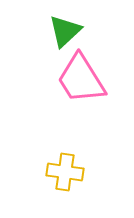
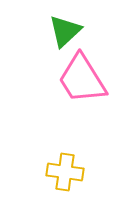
pink trapezoid: moved 1 px right
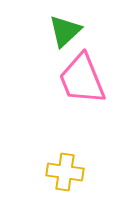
pink trapezoid: rotated 10 degrees clockwise
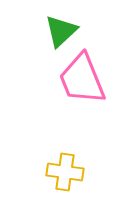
green triangle: moved 4 px left
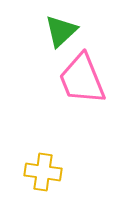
yellow cross: moved 22 px left
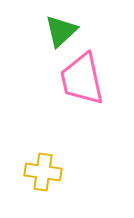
pink trapezoid: rotated 10 degrees clockwise
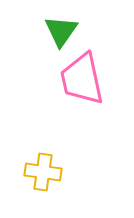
green triangle: rotated 12 degrees counterclockwise
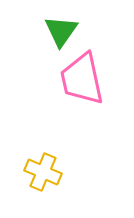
yellow cross: rotated 15 degrees clockwise
